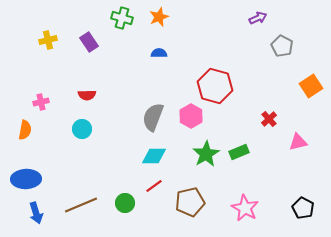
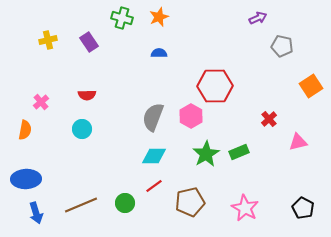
gray pentagon: rotated 15 degrees counterclockwise
red hexagon: rotated 16 degrees counterclockwise
pink cross: rotated 28 degrees counterclockwise
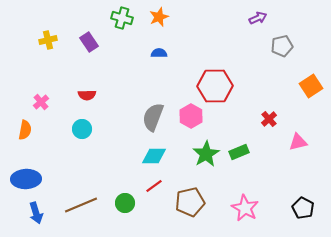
gray pentagon: rotated 25 degrees counterclockwise
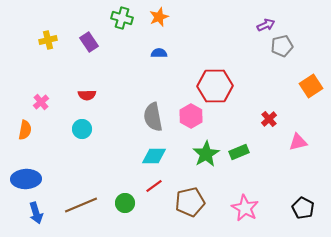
purple arrow: moved 8 px right, 7 px down
gray semicircle: rotated 32 degrees counterclockwise
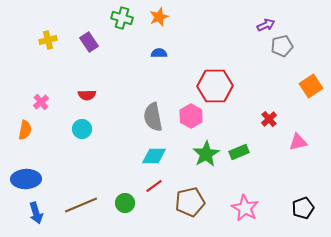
black pentagon: rotated 25 degrees clockwise
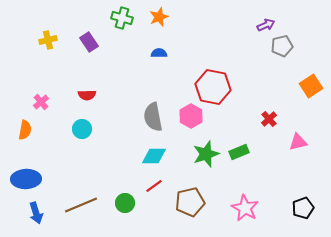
red hexagon: moved 2 px left, 1 px down; rotated 12 degrees clockwise
green star: rotated 12 degrees clockwise
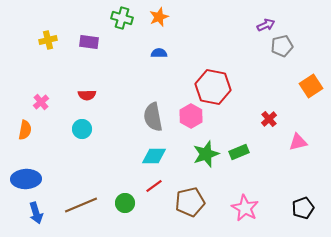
purple rectangle: rotated 48 degrees counterclockwise
